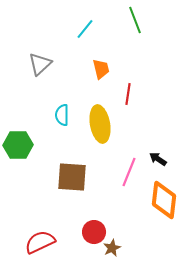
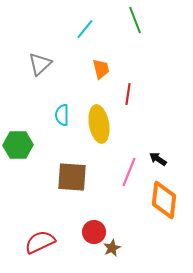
yellow ellipse: moved 1 px left
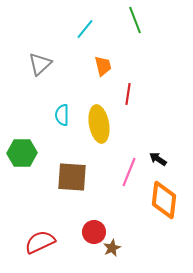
orange trapezoid: moved 2 px right, 3 px up
green hexagon: moved 4 px right, 8 px down
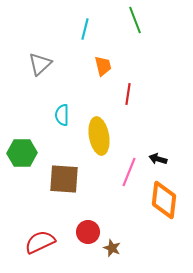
cyan line: rotated 25 degrees counterclockwise
yellow ellipse: moved 12 px down
black arrow: rotated 18 degrees counterclockwise
brown square: moved 8 px left, 2 px down
red circle: moved 6 px left
brown star: rotated 24 degrees counterclockwise
